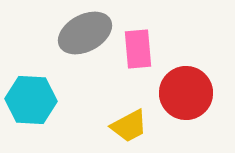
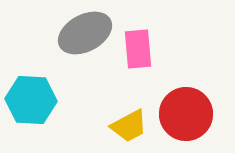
red circle: moved 21 px down
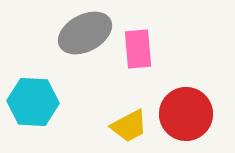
cyan hexagon: moved 2 px right, 2 px down
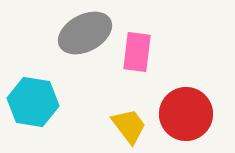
pink rectangle: moved 1 px left, 3 px down; rotated 12 degrees clockwise
cyan hexagon: rotated 6 degrees clockwise
yellow trapezoid: rotated 99 degrees counterclockwise
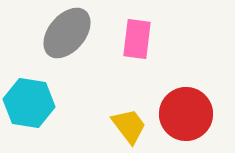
gray ellipse: moved 18 px left; rotated 22 degrees counterclockwise
pink rectangle: moved 13 px up
cyan hexagon: moved 4 px left, 1 px down
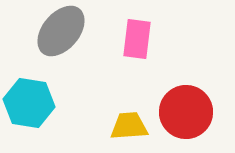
gray ellipse: moved 6 px left, 2 px up
red circle: moved 2 px up
yellow trapezoid: rotated 57 degrees counterclockwise
